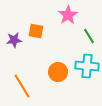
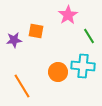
cyan cross: moved 4 px left
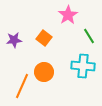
orange square: moved 8 px right, 7 px down; rotated 28 degrees clockwise
orange circle: moved 14 px left
orange line: rotated 55 degrees clockwise
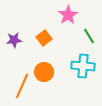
orange square: rotated 14 degrees clockwise
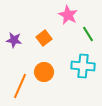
pink star: rotated 12 degrees counterclockwise
green line: moved 1 px left, 2 px up
purple star: rotated 14 degrees clockwise
orange line: moved 2 px left
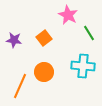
green line: moved 1 px right, 1 px up
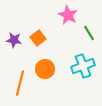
orange square: moved 6 px left
cyan cross: rotated 25 degrees counterclockwise
orange circle: moved 1 px right, 3 px up
orange line: moved 3 px up; rotated 10 degrees counterclockwise
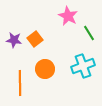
pink star: moved 1 px down
orange square: moved 3 px left, 1 px down
orange line: rotated 15 degrees counterclockwise
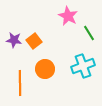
orange square: moved 1 px left, 2 px down
